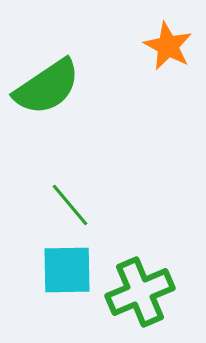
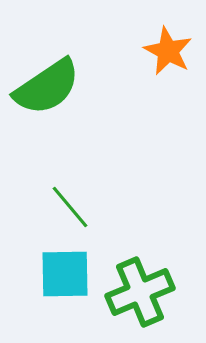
orange star: moved 5 px down
green line: moved 2 px down
cyan square: moved 2 px left, 4 px down
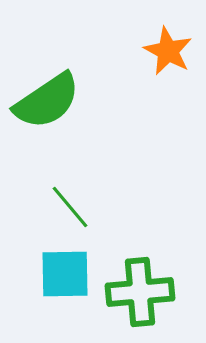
green semicircle: moved 14 px down
green cross: rotated 18 degrees clockwise
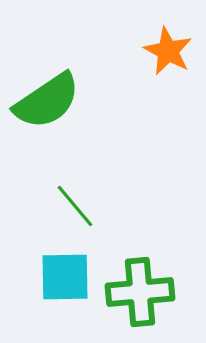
green line: moved 5 px right, 1 px up
cyan square: moved 3 px down
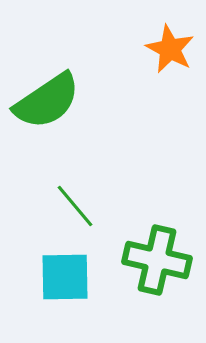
orange star: moved 2 px right, 2 px up
green cross: moved 17 px right, 32 px up; rotated 18 degrees clockwise
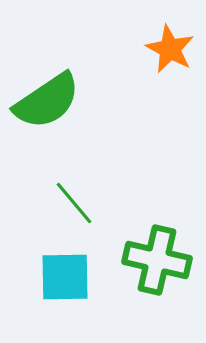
green line: moved 1 px left, 3 px up
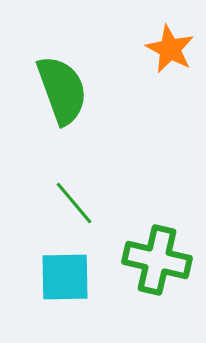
green semicircle: moved 15 px right, 11 px up; rotated 76 degrees counterclockwise
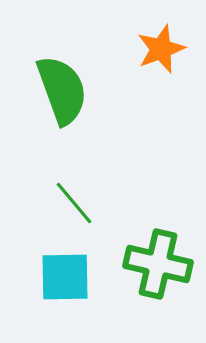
orange star: moved 9 px left; rotated 24 degrees clockwise
green cross: moved 1 px right, 4 px down
